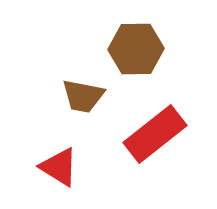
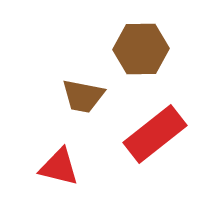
brown hexagon: moved 5 px right
red triangle: rotated 18 degrees counterclockwise
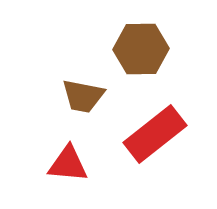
red triangle: moved 9 px right, 3 px up; rotated 9 degrees counterclockwise
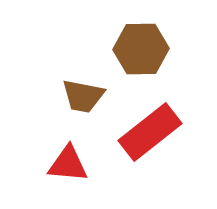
red rectangle: moved 5 px left, 2 px up
